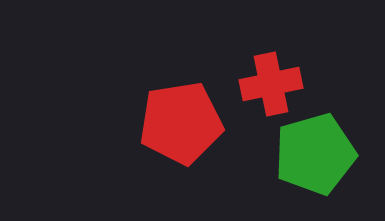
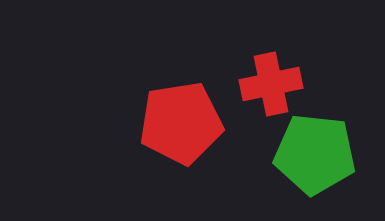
green pentagon: rotated 22 degrees clockwise
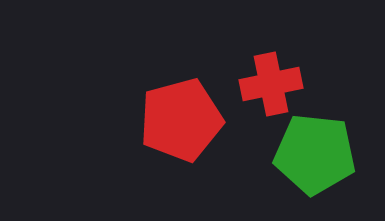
red pentagon: moved 3 px up; rotated 6 degrees counterclockwise
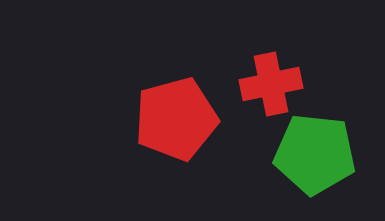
red pentagon: moved 5 px left, 1 px up
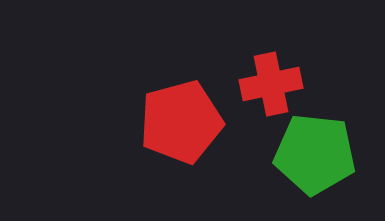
red pentagon: moved 5 px right, 3 px down
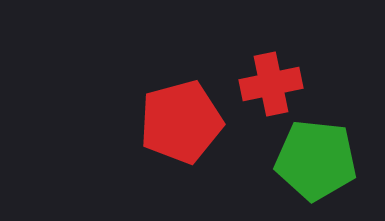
green pentagon: moved 1 px right, 6 px down
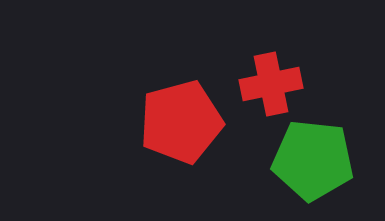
green pentagon: moved 3 px left
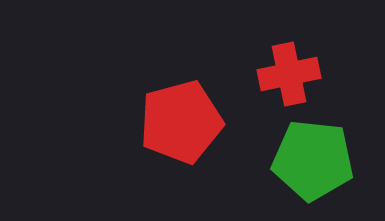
red cross: moved 18 px right, 10 px up
